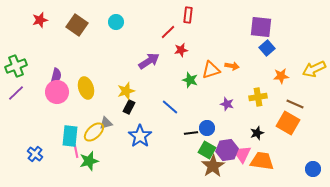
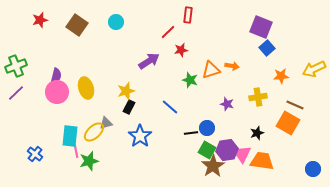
purple square at (261, 27): rotated 15 degrees clockwise
brown line at (295, 104): moved 1 px down
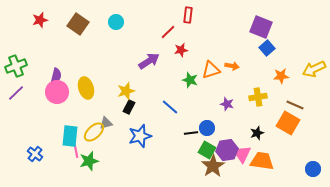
brown square at (77, 25): moved 1 px right, 1 px up
blue star at (140, 136): rotated 20 degrees clockwise
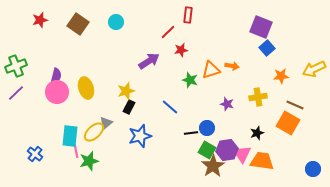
gray triangle at (106, 123): rotated 24 degrees counterclockwise
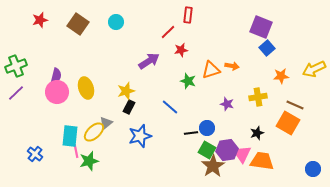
green star at (190, 80): moved 2 px left, 1 px down
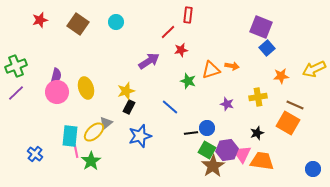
green star at (89, 161): moved 2 px right; rotated 18 degrees counterclockwise
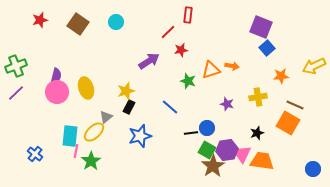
yellow arrow at (314, 69): moved 3 px up
gray triangle at (106, 123): moved 6 px up
pink line at (76, 151): rotated 24 degrees clockwise
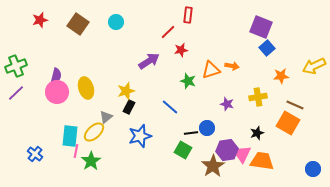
green square at (207, 150): moved 24 px left
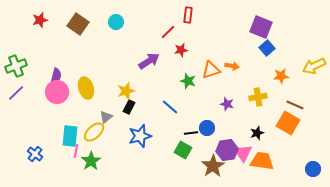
pink triangle at (242, 154): moved 1 px right, 1 px up
